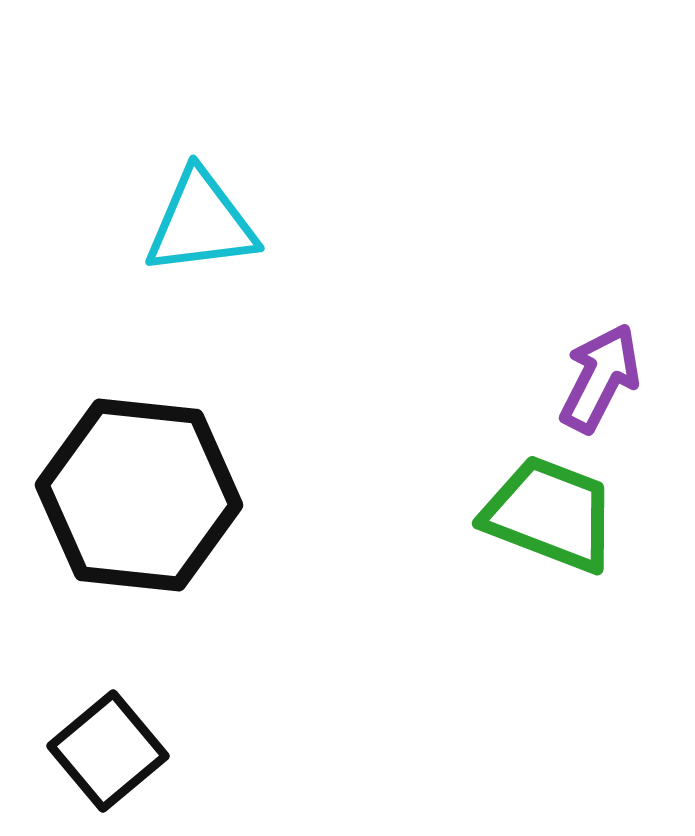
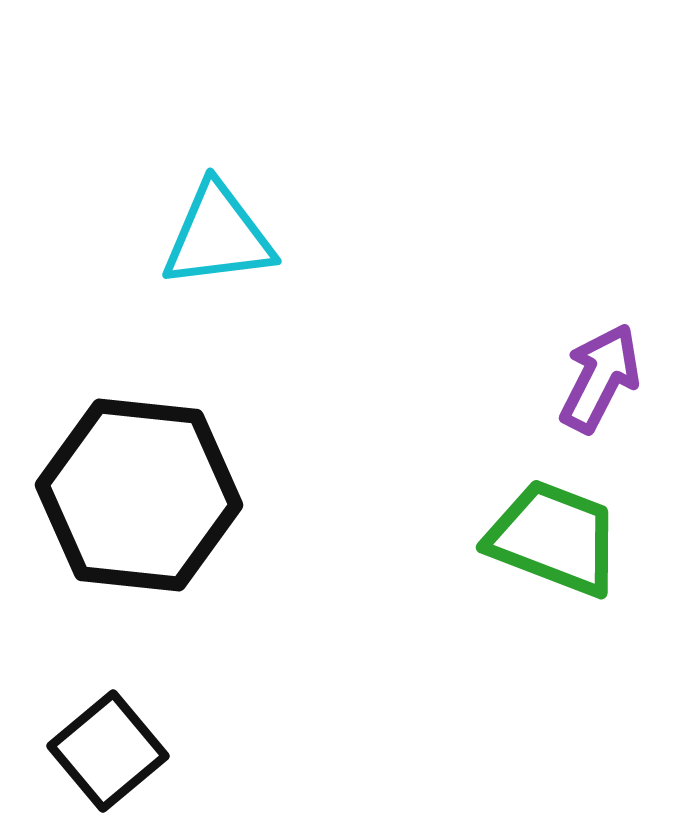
cyan triangle: moved 17 px right, 13 px down
green trapezoid: moved 4 px right, 24 px down
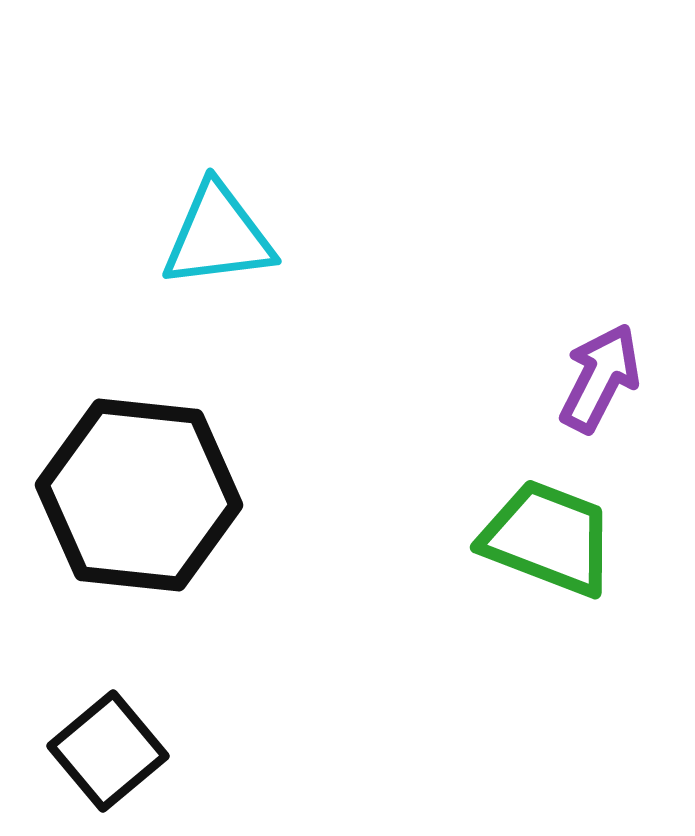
green trapezoid: moved 6 px left
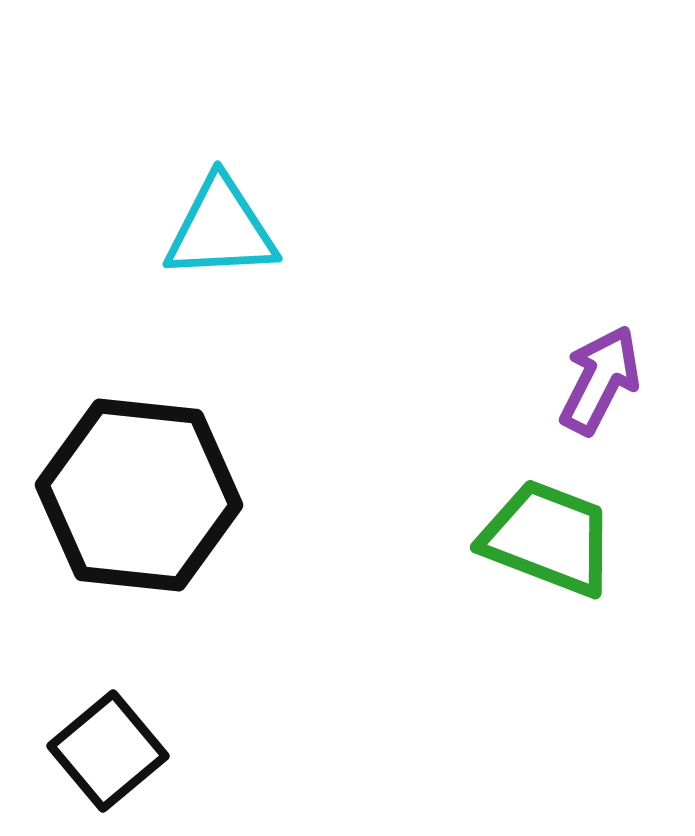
cyan triangle: moved 3 px right, 7 px up; rotated 4 degrees clockwise
purple arrow: moved 2 px down
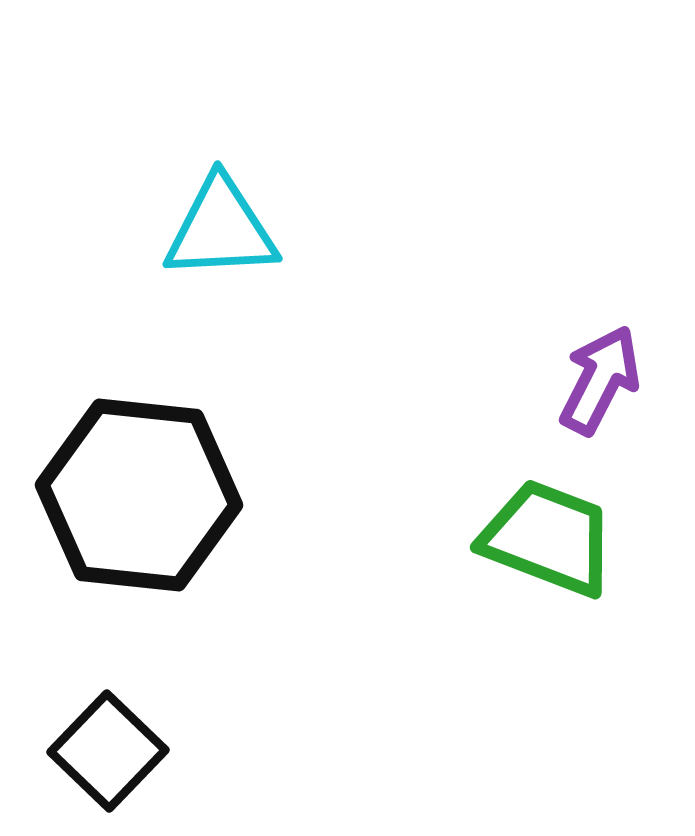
black square: rotated 6 degrees counterclockwise
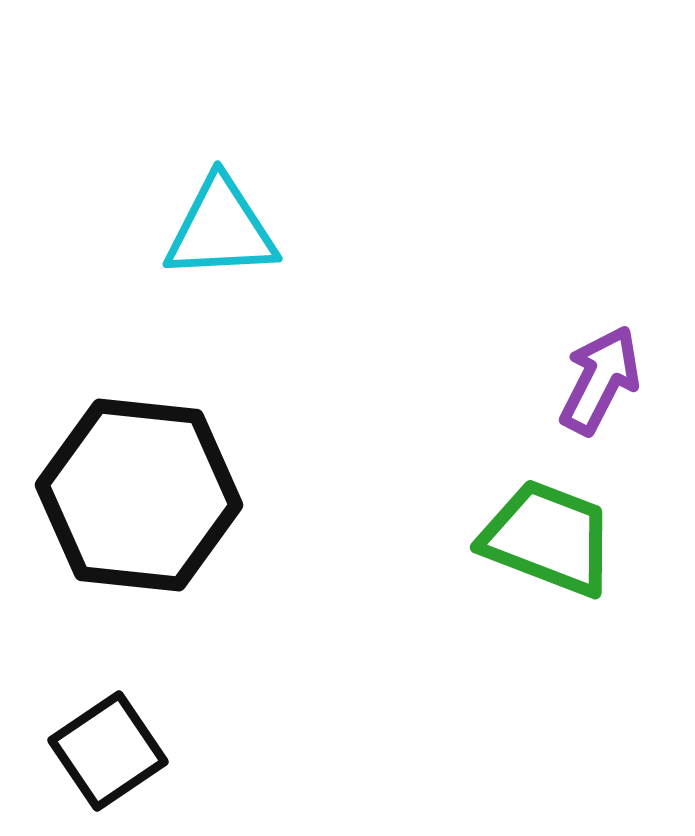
black square: rotated 12 degrees clockwise
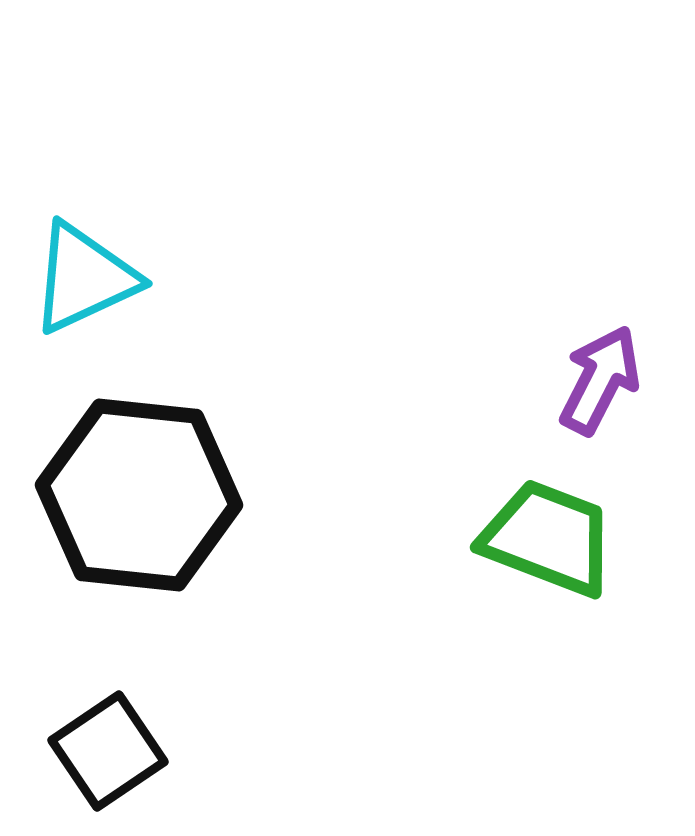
cyan triangle: moved 137 px left, 49 px down; rotated 22 degrees counterclockwise
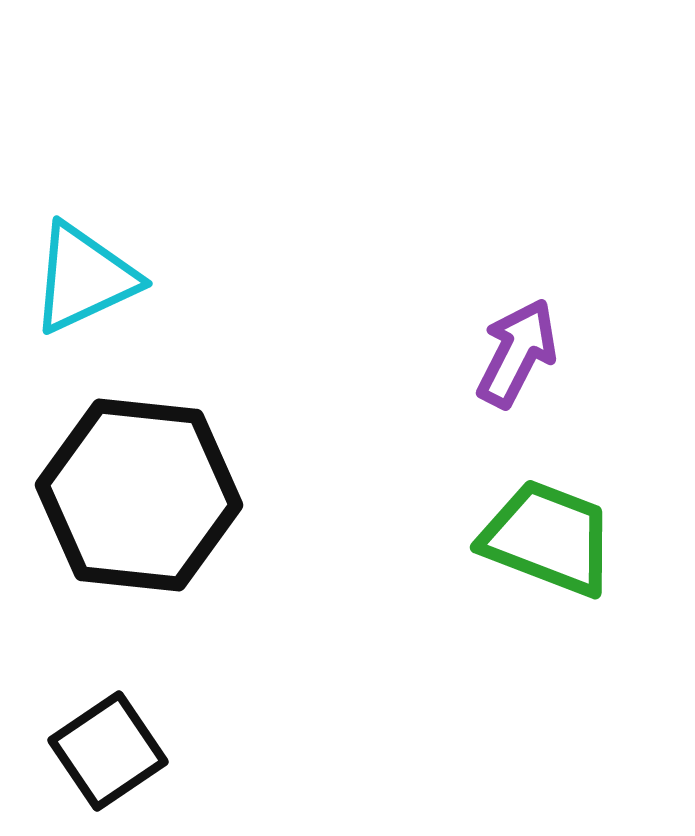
purple arrow: moved 83 px left, 27 px up
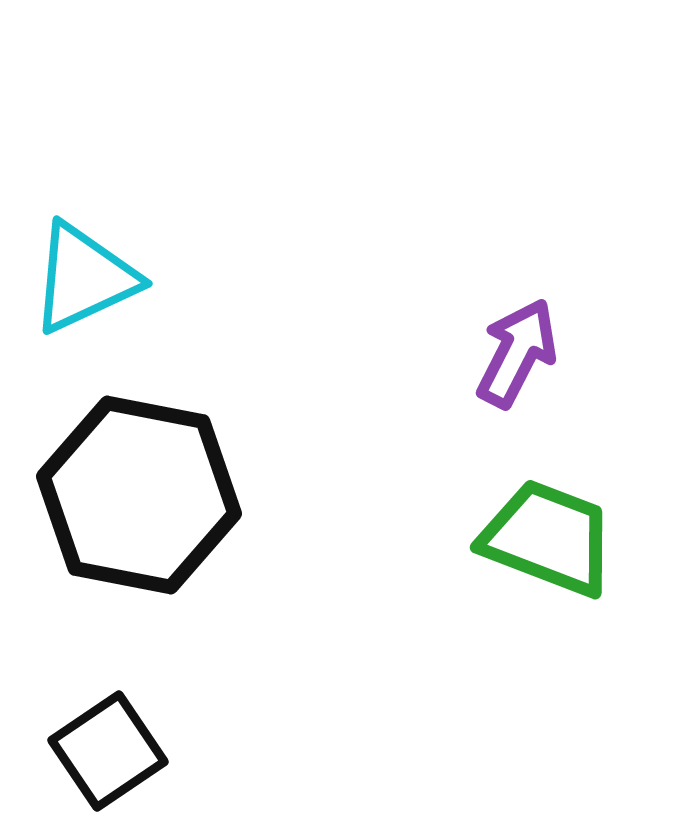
black hexagon: rotated 5 degrees clockwise
